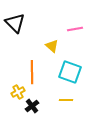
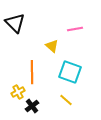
yellow line: rotated 40 degrees clockwise
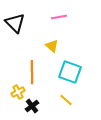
pink line: moved 16 px left, 12 px up
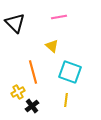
orange line: moved 1 px right; rotated 15 degrees counterclockwise
yellow line: rotated 56 degrees clockwise
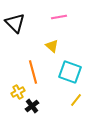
yellow line: moved 10 px right; rotated 32 degrees clockwise
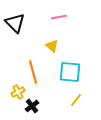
cyan square: rotated 15 degrees counterclockwise
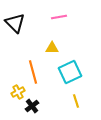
yellow triangle: moved 2 px down; rotated 40 degrees counterclockwise
cyan square: rotated 30 degrees counterclockwise
yellow line: moved 1 px down; rotated 56 degrees counterclockwise
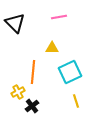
orange line: rotated 20 degrees clockwise
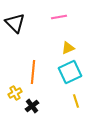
yellow triangle: moved 16 px right; rotated 24 degrees counterclockwise
yellow cross: moved 3 px left, 1 px down
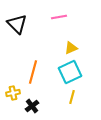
black triangle: moved 2 px right, 1 px down
yellow triangle: moved 3 px right
orange line: rotated 10 degrees clockwise
yellow cross: moved 2 px left; rotated 16 degrees clockwise
yellow line: moved 4 px left, 4 px up; rotated 32 degrees clockwise
